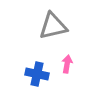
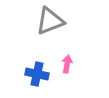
gray triangle: moved 3 px left, 5 px up; rotated 8 degrees counterclockwise
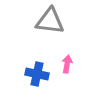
gray triangle: rotated 28 degrees clockwise
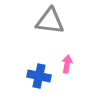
blue cross: moved 2 px right, 2 px down
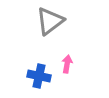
gray triangle: rotated 44 degrees counterclockwise
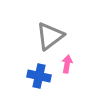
gray triangle: moved 15 px down
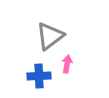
blue cross: rotated 15 degrees counterclockwise
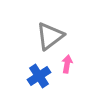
blue cross: rotated 30 degrees counterclockwise
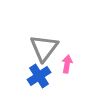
gray triangle: moved 6 px left, 12 px down; rotated 16 degrees counterclockwise
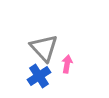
gray triangle: rotated 20 degrees counterclockwise
